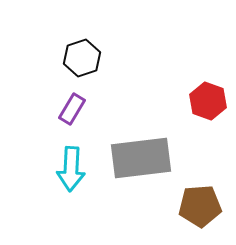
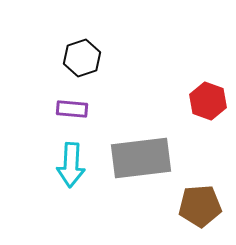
purple rectangle: rotated 64 degrees clockwise
cyan arrow: moved 4 px up
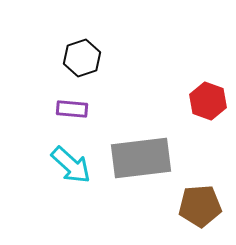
cyan arrow: rotated 51 degrees counterclockwise
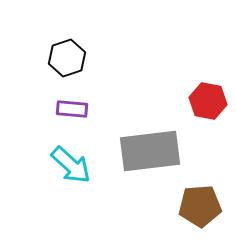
black hexagon: moved 15 px left
red hexagon: rotated 9 degrees counterclockwise
gray rectangle: moved 9 px right, 7 px up
